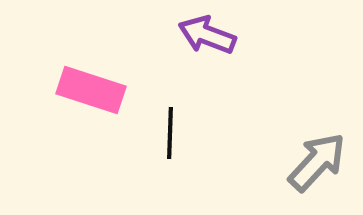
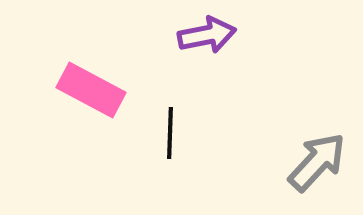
purple arrow: rotated 148 degrees clockwise
pink rectangle: rotated 10 degrees clockwise
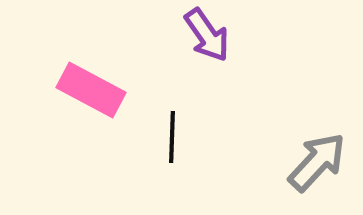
purple arrow: rotated 66 degrees clockwise
black line: moved 2 px right, 4 px down
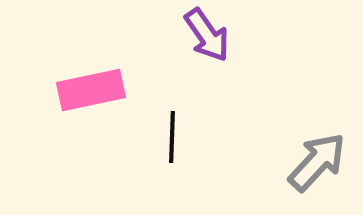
pink rectangle: rotated 40 degrees counterclockwise
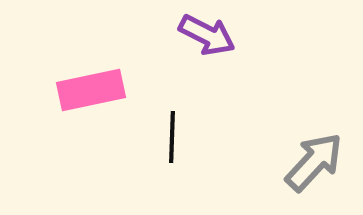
purple arrow: rotated 28 degrees counterclockwise
gray arrow: moved 3 px left
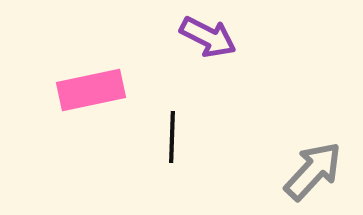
purple arrow: moved 1 px right, 2 px down
gray arrow: moved 1 px left, 9 px down
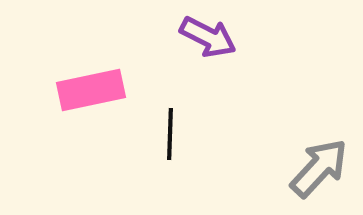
black line: moved 2 px left, 3 px up
gray arrow: moved 6 px right, 3 px up
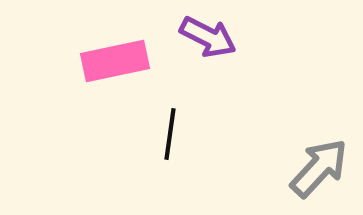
pink rectangle: moved 24 px right, 29 px up
black line: rotated 6 degrees clockwise
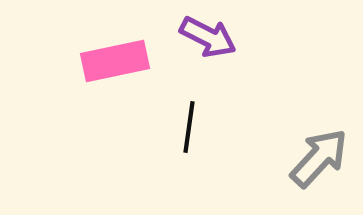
black line: moved 19 px right, 7 px up
gray arrow: moved 10 px up
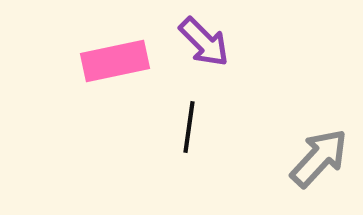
purple arrow: moved 4 px left, 5 px down; rotated 18 degrees clockwise
